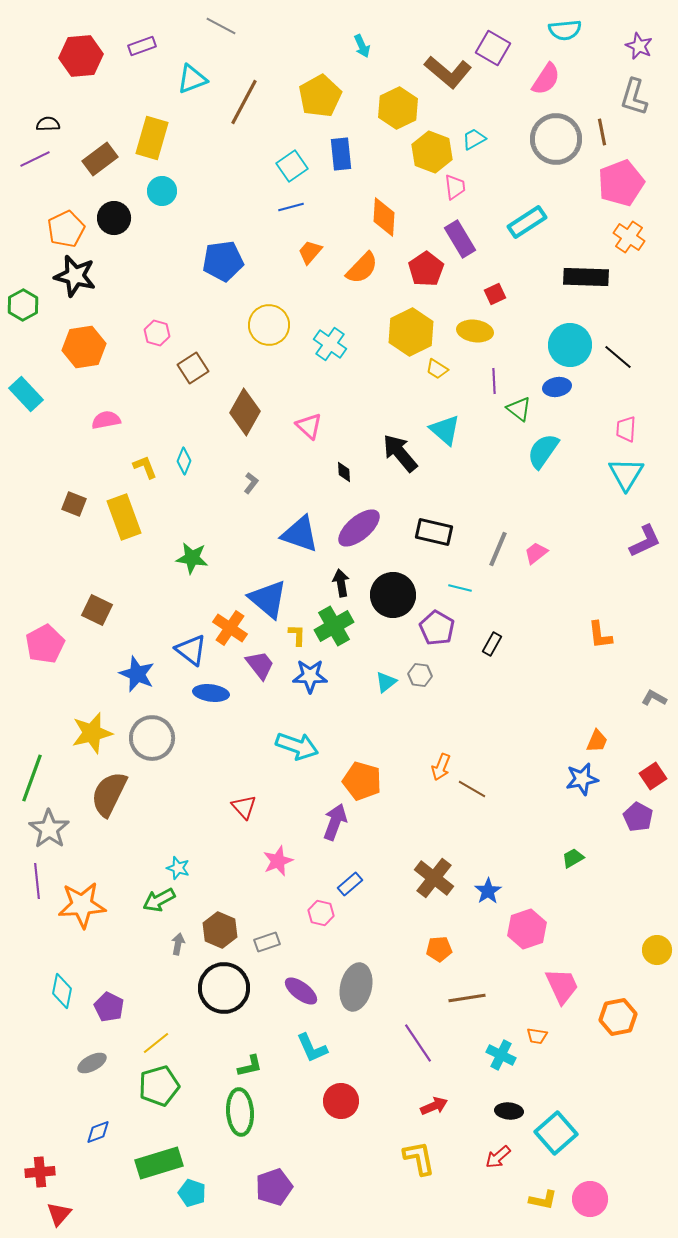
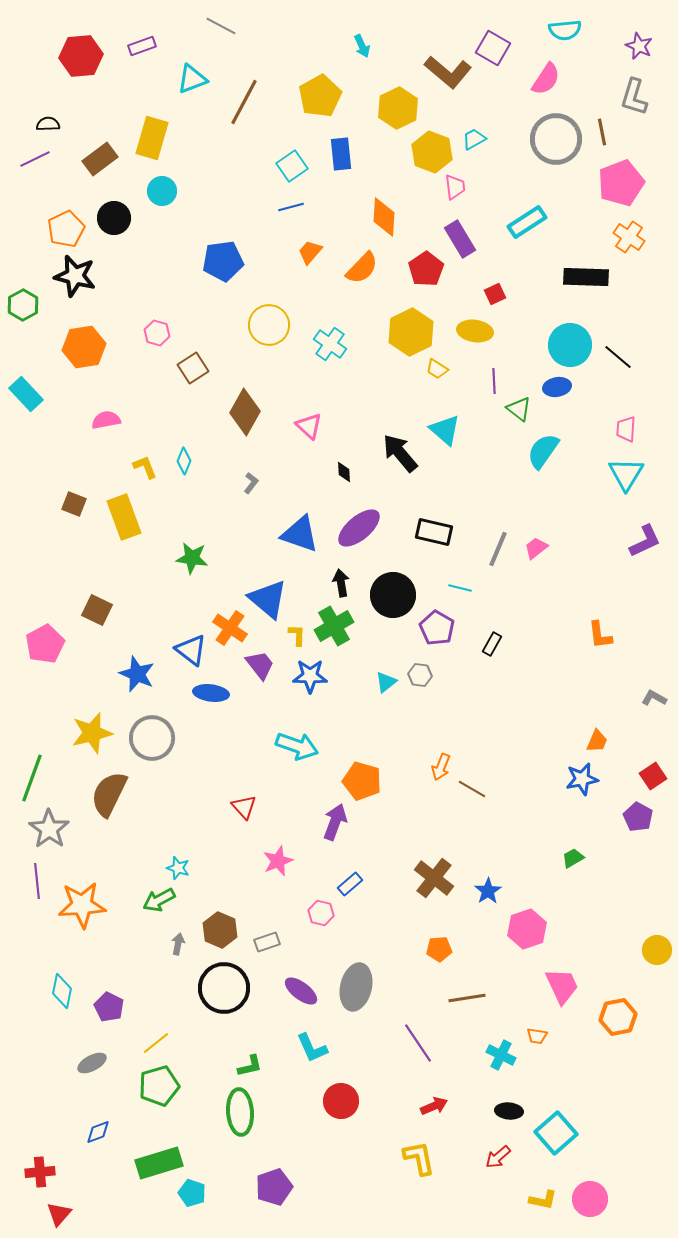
pink trapezoid at (536, 553): moved 5 px up
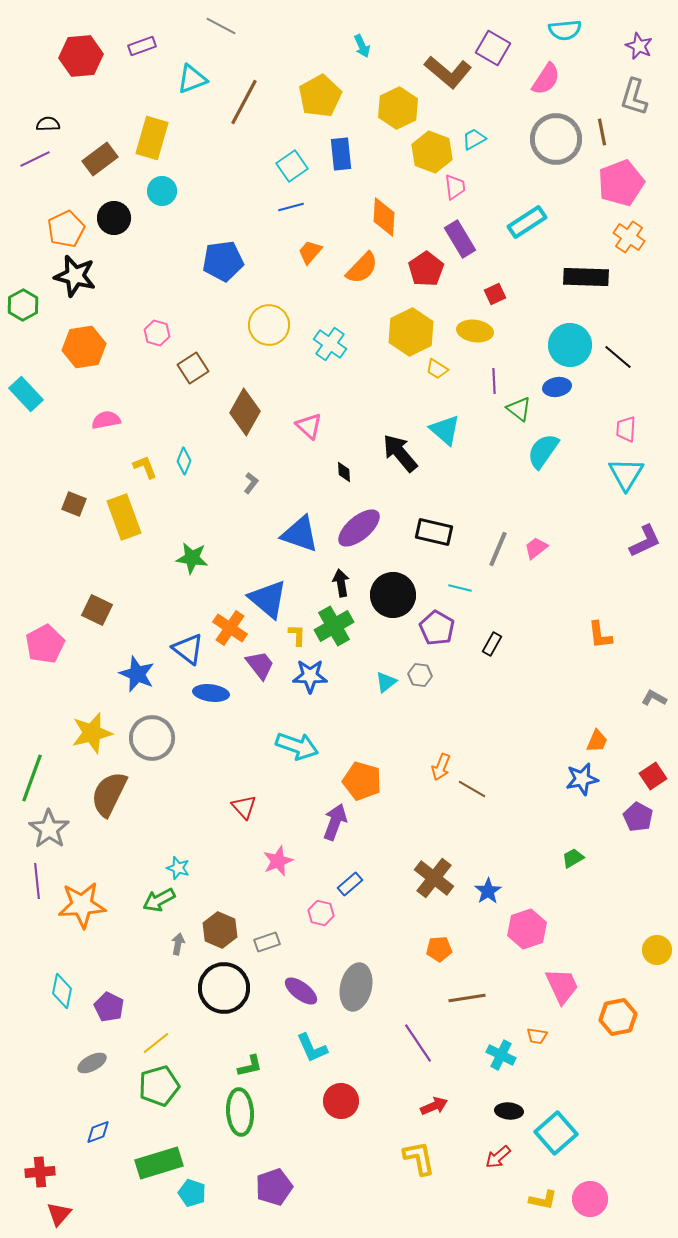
blue triangle at (191, 650): moved 3 px left, 1 px up
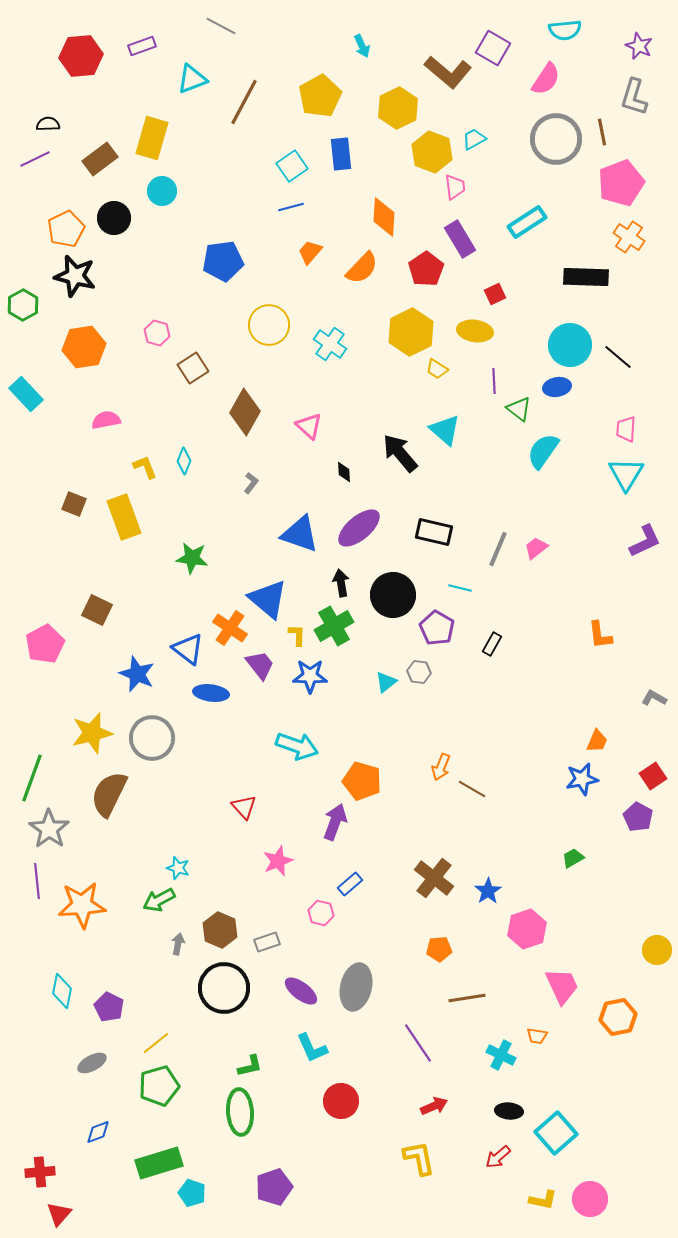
gray hexagon at (420, 675): moved 1 px left, 3 px up
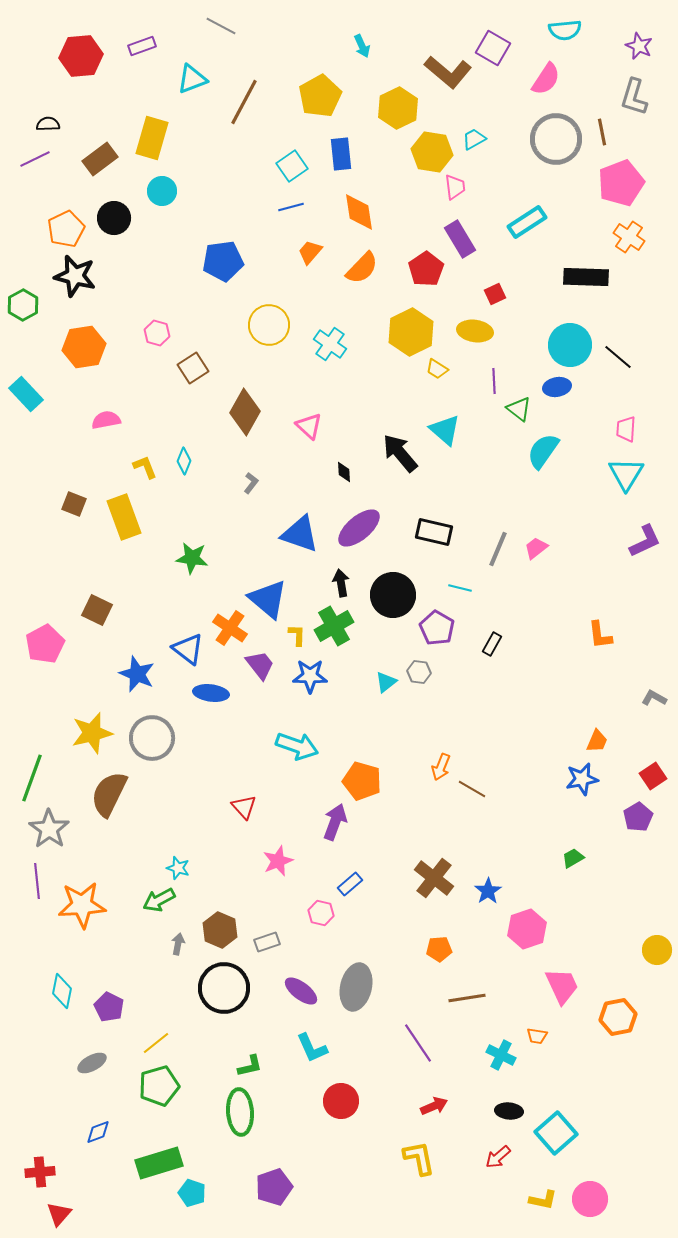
yellow hexagon at (432, 152): rotated 12 degrees counterclockwise
orange diamond at (384, 217): moved 25 px left, 5 px up; rotated 12 degrees counterclockwise
purple pentagon at (638, 817): rotated 12 degrees clockwise
